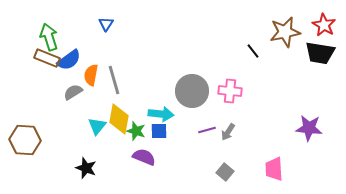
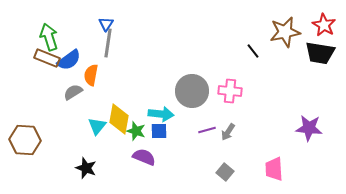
gray line: moved 6 px left, 37 px up; rotated 24 degrees clockwise
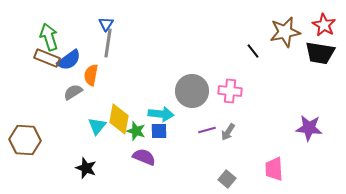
gray square: moved 2 px right, 7 px down
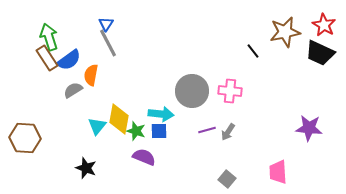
gray line: rotated 36 degrees counterclockwise
black trapezoid: rotated 16 degrees clockwise
brown rectangle: rotated 35 degrees clockwise
gray semicircle: moved 2 px up
brown hexagon: moved 2 px up
pink trapezoid: moved 4 px right, 3 px down
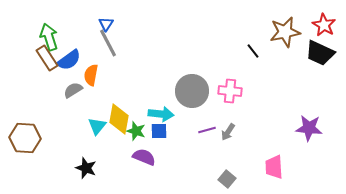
pink trapezoid: moved 4 px left, 5 px up
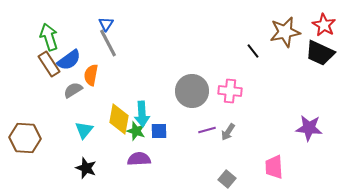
brown rectangle: moved 2 px right, 6 px down
cyan arrow: moved 19 px left; rotated 80 degrees clockwise
cyan triangle: moved 13 px left, 4 px down
purple semicircle: moved 5 px left, 2 px down; rotated 25 degrees counterclockwise
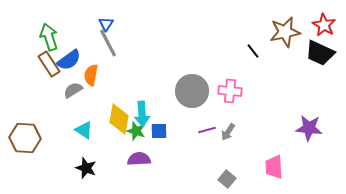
cyan triangle: rotated 36 degrees counterclockwise
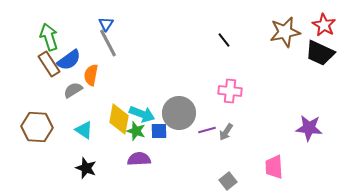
black line: moved 29 px left, 11 px up
gray circle: moved 13 px left, 22 px down
cyan arrow: rotated 65 degrees counterclockwise
gray arrow: moved 2 px left
brown hexagon: moved 12 px right, 11 px up
gray square: moved 1 px right, 2 px down; rotated 12 degrees clockwise
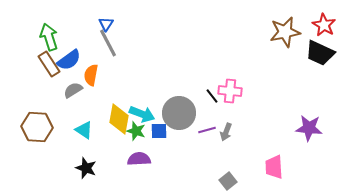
black line: moved 12 px left, 56 px down
gray arrow: rotated 12 degrees counterclockwise
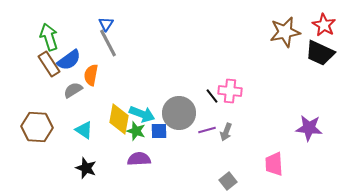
pink trapezoid: moved 3 px up
